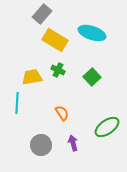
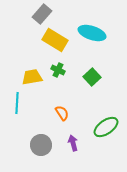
green ellipse: moved 1 px left
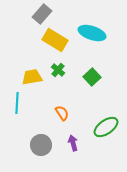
green cross: rotated 16 degrees clockwise
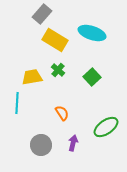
purple arrow: rotated 28 degrees clockwise
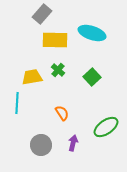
yellow rectangle: rotated 30 degrees counterclockwise
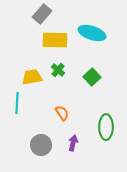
green ellipse: rotated 55 degrees counterclockwise
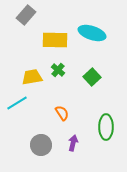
gray rectangle: moved 16 px left, 1 px down
cyan line: rotated 55 degrees clockwise
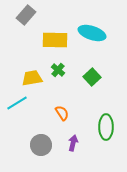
yellow trapezoid: moved 1 px down
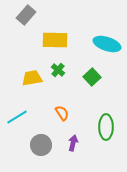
cyan ellipse: moved 15 px right, 11 px down
cyan line: moved 14 px down
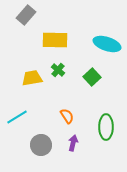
orange semicircle: moved 5 px right, 3 px down
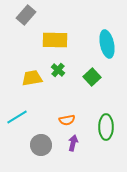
cyan ellipse: rotated 60 degrees clockwise
orange semicircle: moved 4 px down; rotated 112 degrees clockwise
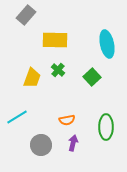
yellow trapezoid: rotated 120 degrees clockwise
